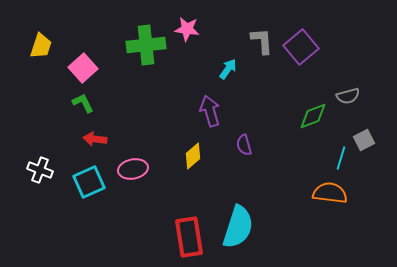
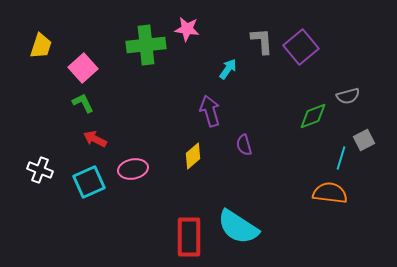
red arrow: rotated 20 degrees clockwise
cyan semicircle: rotated 105 degrees clockwise
red rectangle: rotated 9 degrees clockwise
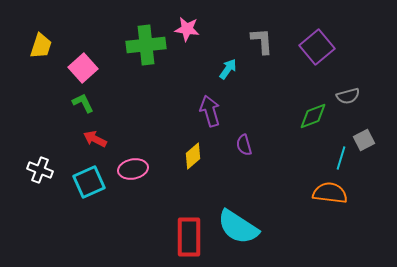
purple square: moved 16 px right
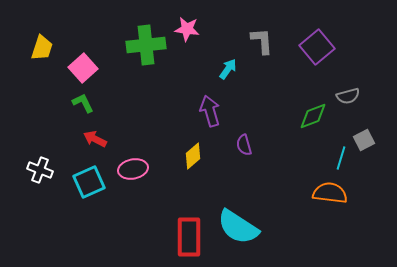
yellow trapezoid: moved 1 px right, 2 px down
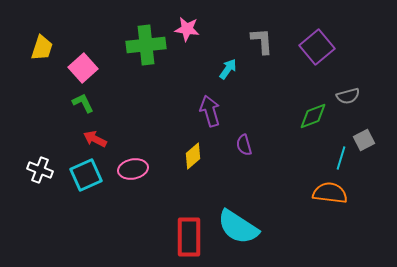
cyan square: moved 3 px left, 7 px up
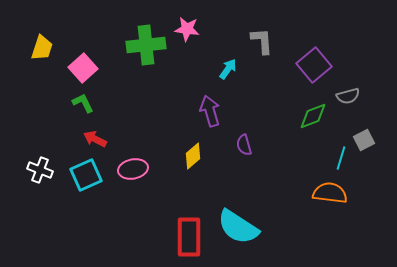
purple square: moved 3 px left, 18 px down
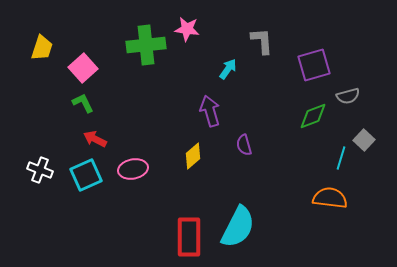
purple square: rotated 24 degrees clockwise
gray square: rotated 20 degrees counterclockwise
orange semicircle: moved 5 px down
cyan semicircle: rotated 96 degrees counterclockwise
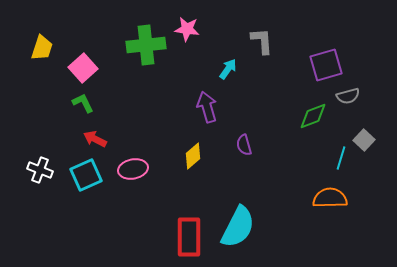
purple square: moved 12 px right
purple arrow: moved 3 px left, 4 px up
orange semicircle: rotated 8 degrees counterclockwise
